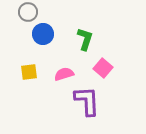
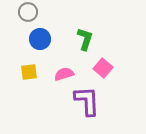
blue circle: moved 3 px left, 5 px down
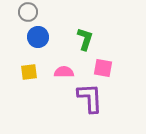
blue circle: moved 2 px left, 2 px up
pink square: rotated 30 degrees counterclockwise
pink semicircle: moved 2 px up; rotated 18 degrees clockwise
purple L-shape: moved 3 px right, 3 px up
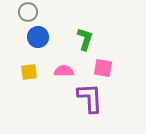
pink semicircle: moved 1 px up
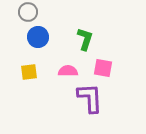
pink semicircle: moved 4 px right
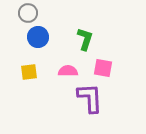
gray circle: moved 1 px down
